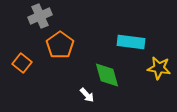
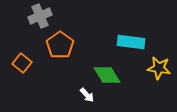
green diamond: rotated 16 degrees counterclockwise
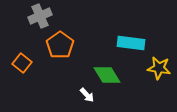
cyan rectangle: moved 1 px down
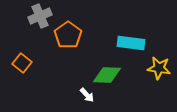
orange pentagon: moved 8 px right, 10 px up
green diamond: rotated 56 degrees counterclockwise
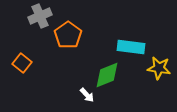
cyan rectangle: moved 4 px down
green diamond: rotated 24 degrees counterclockwise
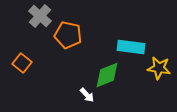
gray cross: rotated 25 degrees counterclockwise
orange pentagon: rotated 24 degrees counterclockwise
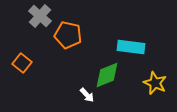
yellow star: moved 4 px left, 15 px down; rotated 15 degrees clockwise
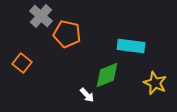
gray cross: moved 1 px right
orange pentagon: moved 1 px left, 1 px up
cyan rectangle: moved 1 px up
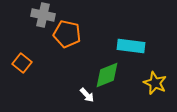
gray cross: moved 2 px right, 1 px up; rotated 30 degrees counterclockwise
